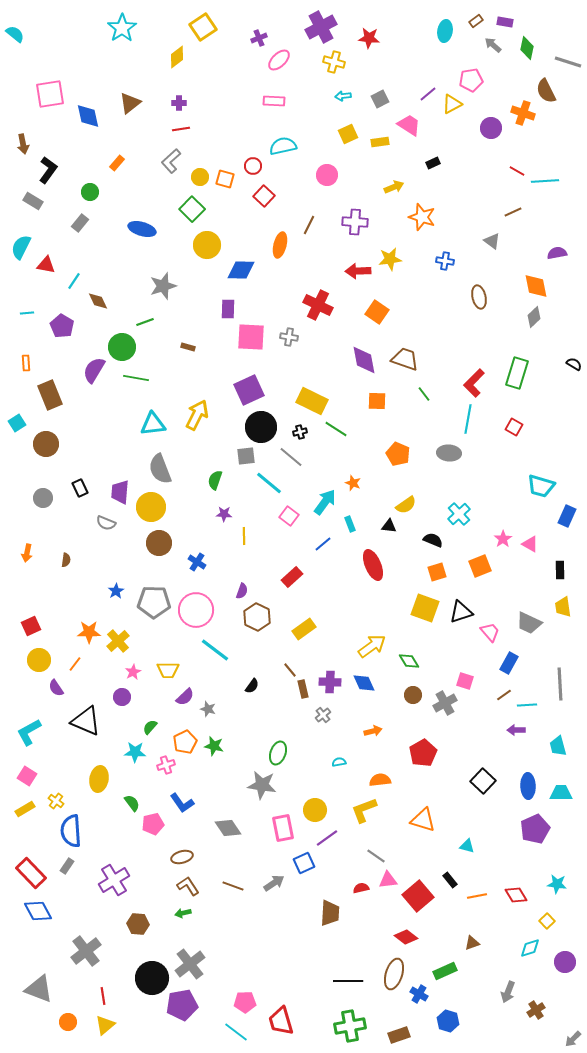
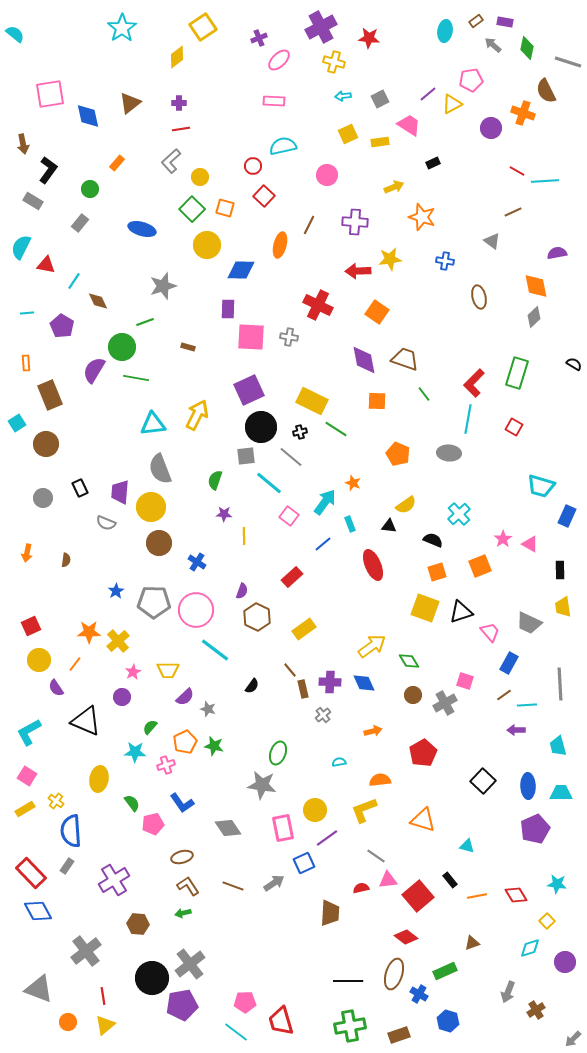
orange square at (225, 179): moved 29 px down
green circle at (90, 192): moved 3 px up
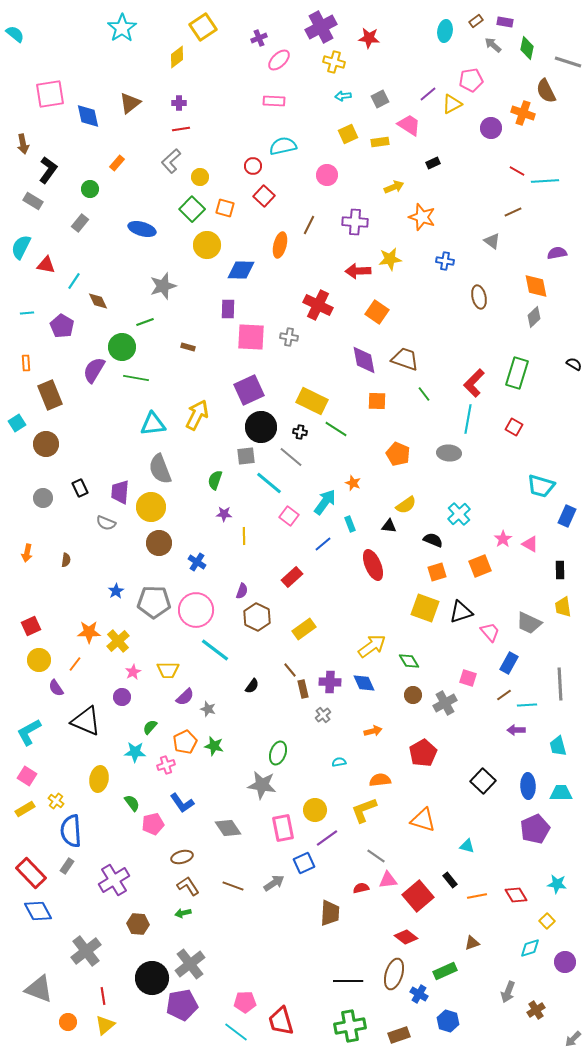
black cross at (300, 432): rotated 24 degrees clockwise
pink square at (465, 681): moved 3 px right, 3 px up
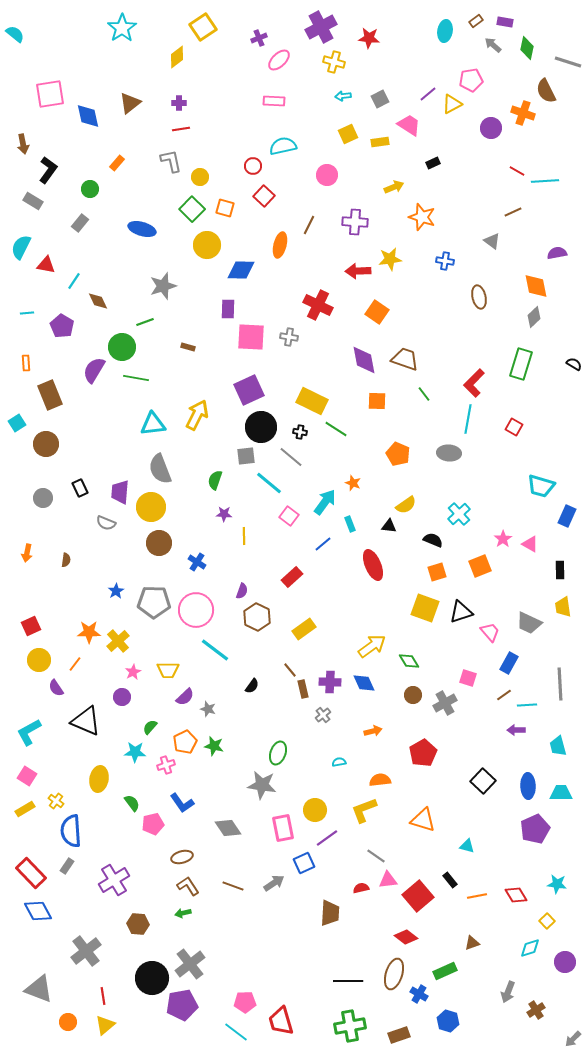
gray L-shape at (171, 161): rotated 120 degrees clockwise
green rectangle at (517, 373): moved 4 px right, 9 px up
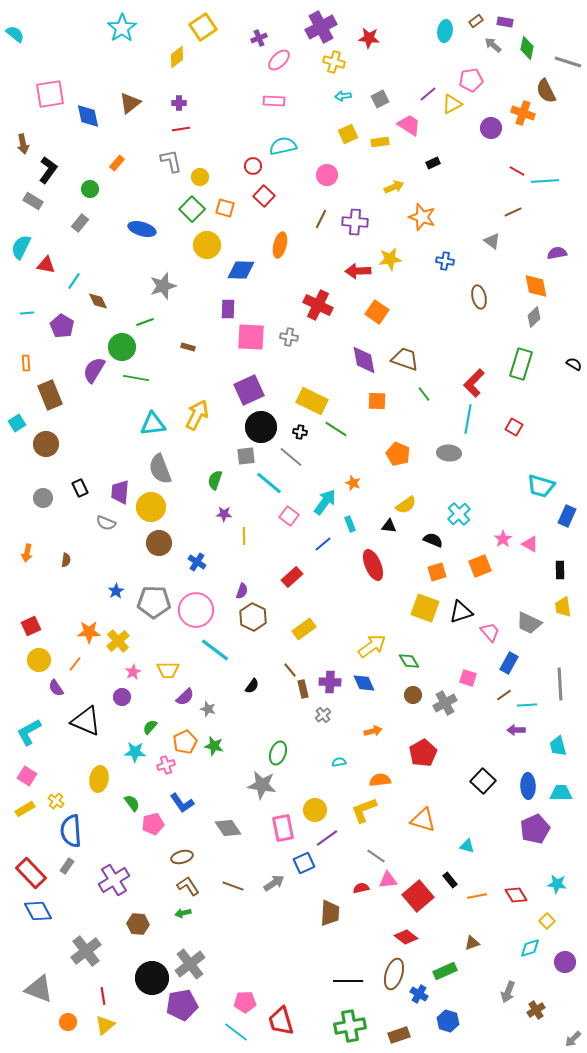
brown line at (309, 225): moved 12 px right, 6 px up
brown hexagon at (257, 617): moved 4 px left
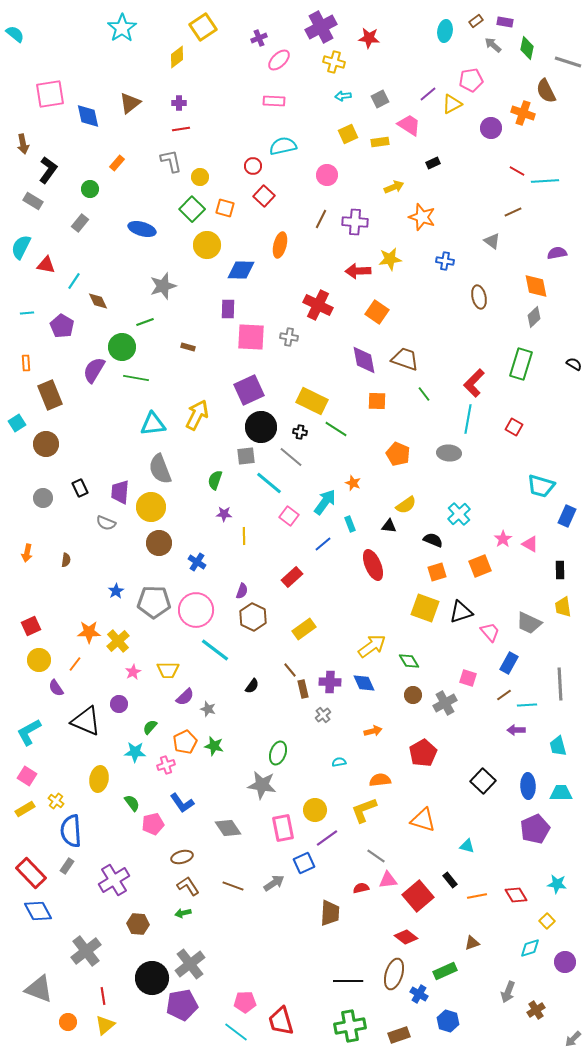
purple circle at (122, 697): moved 3 px left, 7 px down
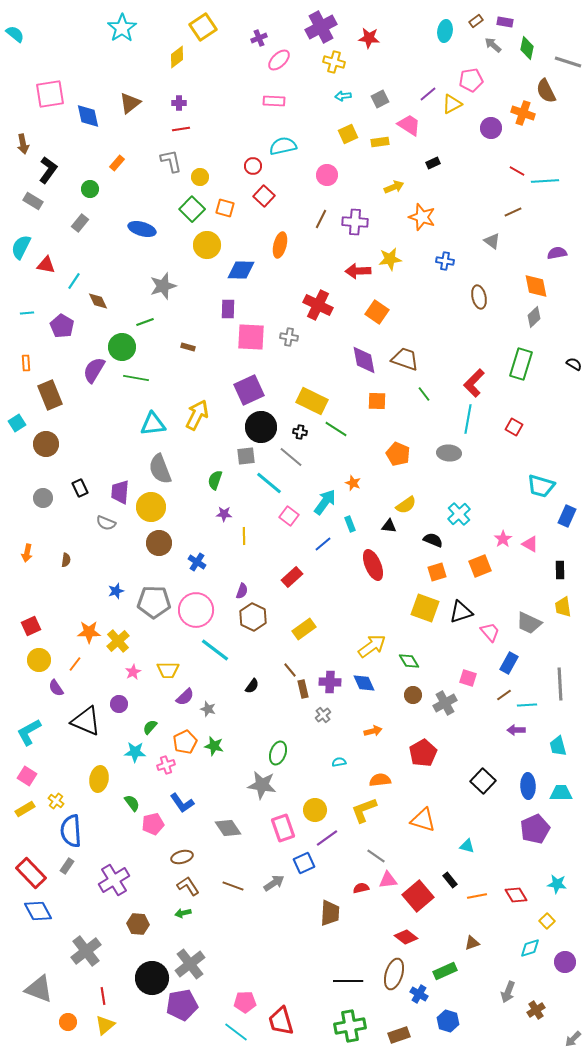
blue star at (116, 591): rotated 14 degrees clockwise
pink rectangle at (283, 828): rotated 8 degrees counterclockwise
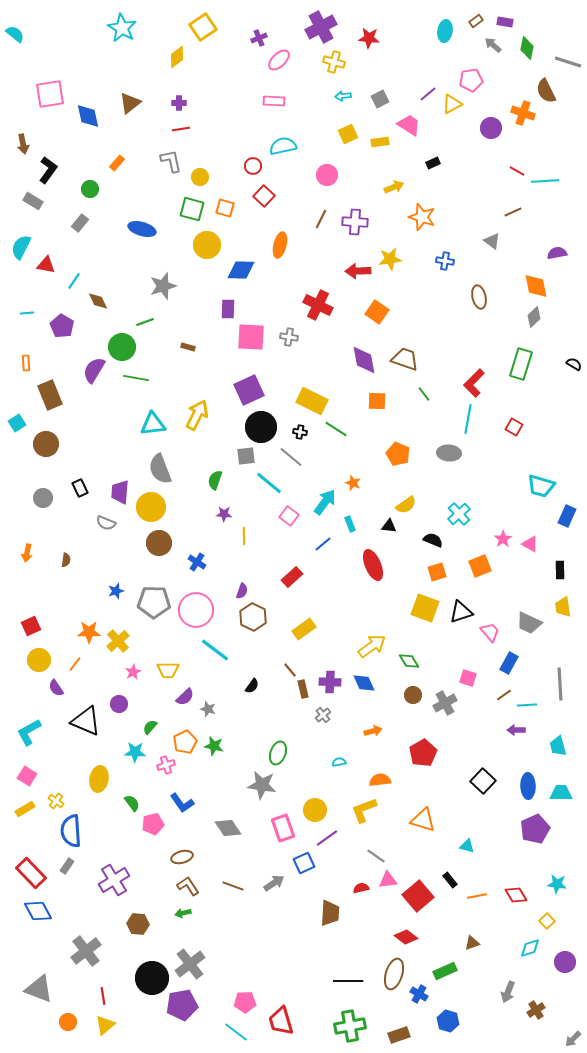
cyan star at (122, 28): rotated 8 degrees counterclockwise
green square at (192, 209): rotated 30 degrees counterclockwise
